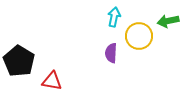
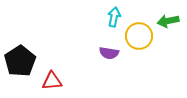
purple semicircle: moved 2 px left; rotated 84 degrees counterclockwise
black pentagon: moved 1 px right; rotated 8 degrees clockwise
red triangle: rotated 15 degrees counterclockwise
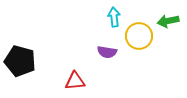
cyan arrow: rotated 18 degrees counterclockwise
purple semicircle: moved 2 px left, 1 px up
black pentagon: rotated 24 degrees counterclockwise
red triangle: moved 23 px right
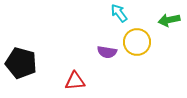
cyan arrow: moved 5 px right, 4 px up; rotated 30 degrees counterclockwise
green arrow: moved 1 px right, 1 px up
yellow circle: moved 2 px left, 6 px down
black pentagon: moved 1 px right, 2 px down
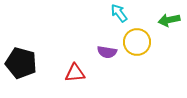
red triangle: moved 8 px up
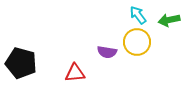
cyan arrow: moved 19 px right, 2 px down
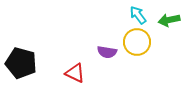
red triangle: rotated 30 degrees clockwise
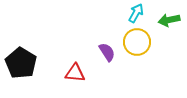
cyan arrow: moved 2 px left, 2 px up; rotated 66 degrees clockwise
purple semicircle: rotated 132 degrees counterclockwise
black pentagon: rotated 16 degrees clockwise
red triangle: rotated 20 degrees counterclockwise
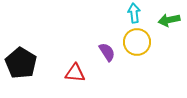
cyan arrow: moved 2 px left; rotated 36 degrees counterclockwise
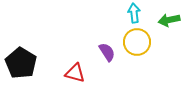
red triangle: rotated 10 degrees clockwise
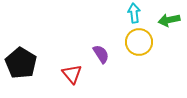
yellow circle: moved 2 px right
purple semicircle: moved 6 px left, 2 px down
red triangle: moved 3 px left, 1 px down; rotated 35 degrees clockwise
